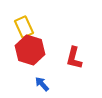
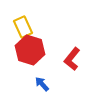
yellow rectangle: moved 1 px left
red L-shape: moved 2 px left, 1 px down; rotated 25 degrees clockwise
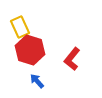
yellow rectangle: moved 3 px left
blue arrow: moved 5 px left, 3 px up
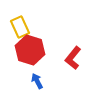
red L-shape: moved 1 px right, 1 px up
blue arrow: rotated 14 degrees clockwise
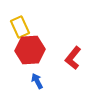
red hexagon: rotated 20 degrees counterclockwise
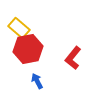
yellow rectangle: moved 1 px left, 1 px down; rotated 25 degrees counterclockwise
red hexagon: moved 2 px left, 1 px up; rotated 8 degrees counterclockwise
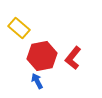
red hexagon: moved 14 px right, 7 px down
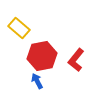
red L-shape: moved 3 px right, 2 px down
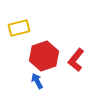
yellow rectangle: rotated 55 degrees counterclockwise
red hexagon: moved 2 px right; rotated 8 degrees counterclockwise
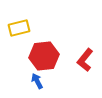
red hexagon: rotated 12 degrees clockwise
red L-shape: moved 9 px right
